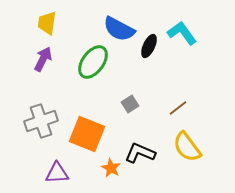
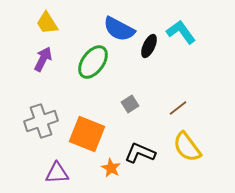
yellow trapezoid: rotated 40 degrees counterclockwise
cyan L-shape: moved 1 px left, 1 px up
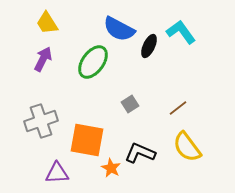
orange square: moved 6 px down; rotated 12 degrees counterclockwise
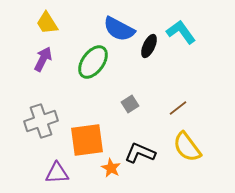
orange square: rotated 18 degrees counterclockwise
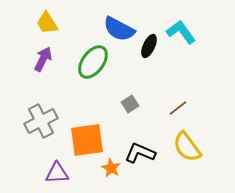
gray cross: rotated 8 degrees counterclockwise
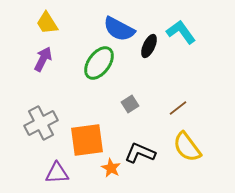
green ellipse: moved 6 px right, 1 px down
gray cross: moved 2 px down
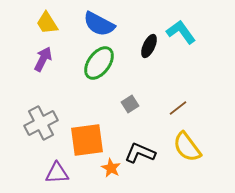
blue semicircle: moved 20 px left, 5 px up
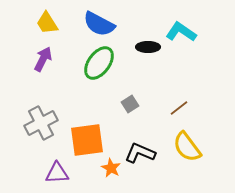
cyan L-shape: rotated 20 degrees counterclockwise
black ellipse: moved 1 px left, 1 px down; rotated 65 degrees clockwise
brown line: moved 1 px right
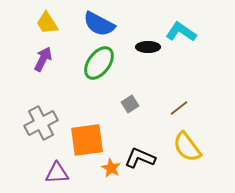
black L-shape: moved 5 px down
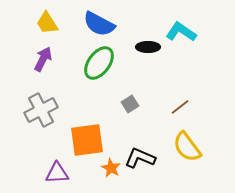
brown line: moved 1 px right, 1 px up
gray cross: moved 13 px up
